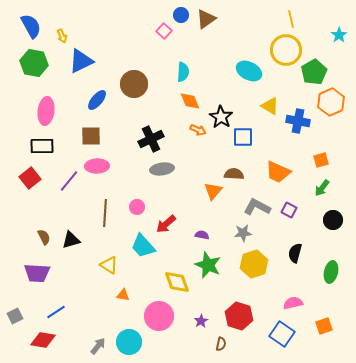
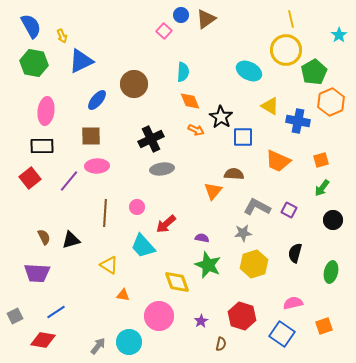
orange arrow at (198, 130): moved 2 px left
orange trapezoid at (278, 172): moved 11 px up
purple semicircle at (202, 235): moved 3 px down
red hexagon at (239, 316): moved 3 px right
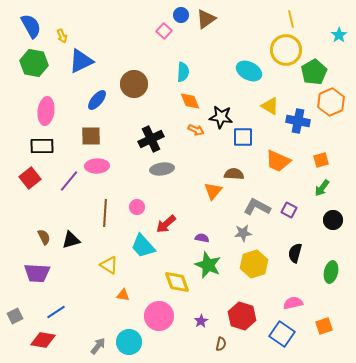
black star at (221, 117): rotated 25 degrees counterclockwise
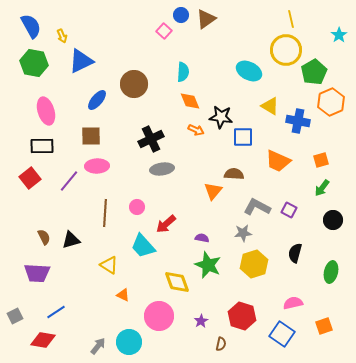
pink ellipse at (46, 111): rotated 24 degrees counterclockwise
orange triangle at (123, 295): rotated 16 degrees clockwise
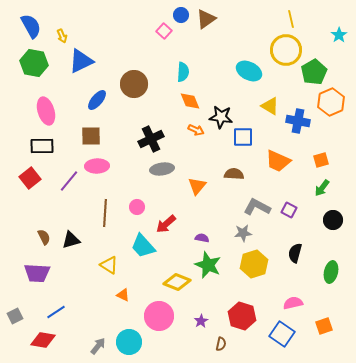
orange triangle at (213, 191): moved 16 px left, 5 px up
yellow diamond at (177, 282): rotated 48 degrees counterclockwise
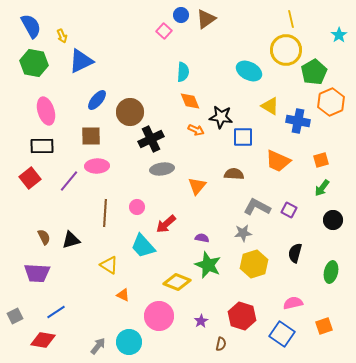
brown circle at (134, 84): moved 4 px left, 28 px down
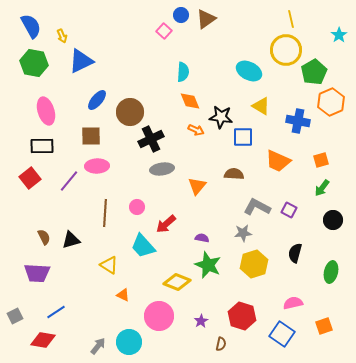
yellow triangle at (270, 106): moved 9 px left
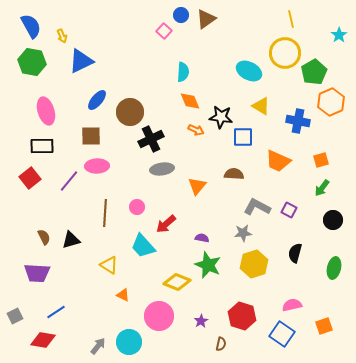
yellow circle at (286, 50): moved 1 px left, 3 px down
green hexagon at (34, 63): moved 2 px left, 1 px up
green ellipse at (331, 272): moved 3 px right, 4 px up
pink semicircle at (293, 303): moved 1 px left, 2 px down
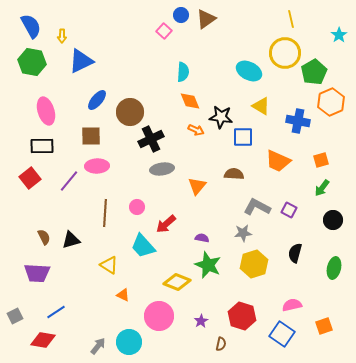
yellow arrow at (62, 36): rotated 24 degrees clockwise
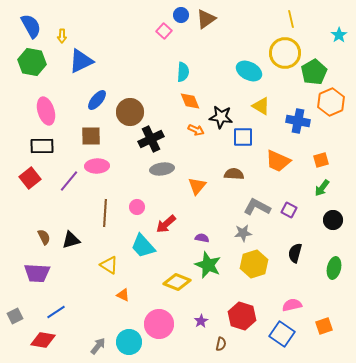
pink circle at (159, 316): moved 8 px down
